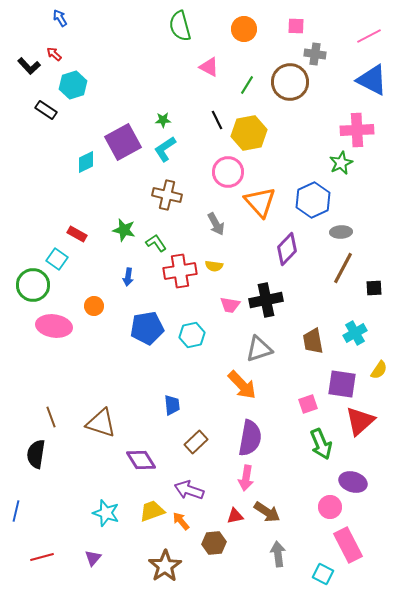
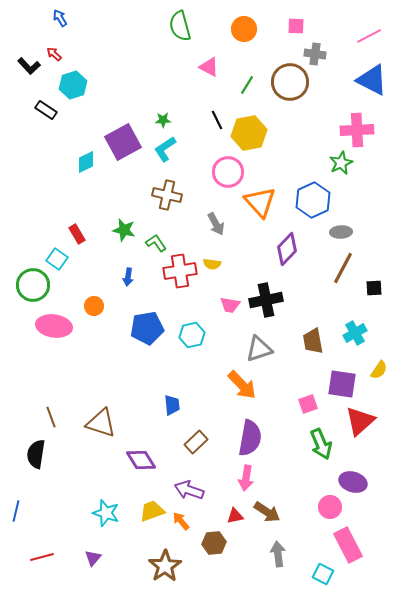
red rectangle at (77, 234): rotated 30 degrees clockwise
yellow semicircle at (214, 266): moved 2 px left, 2 px up
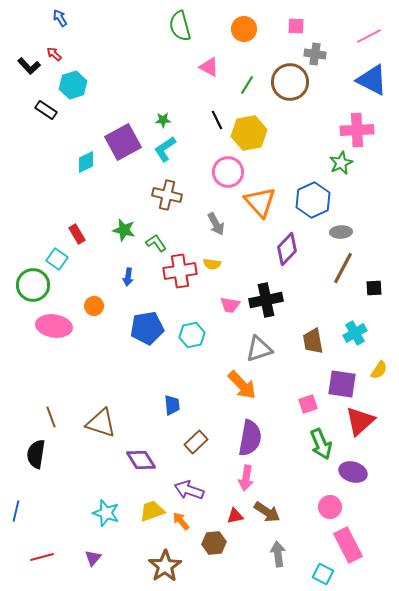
purple ellipse at (353, 482): moved 10 px up
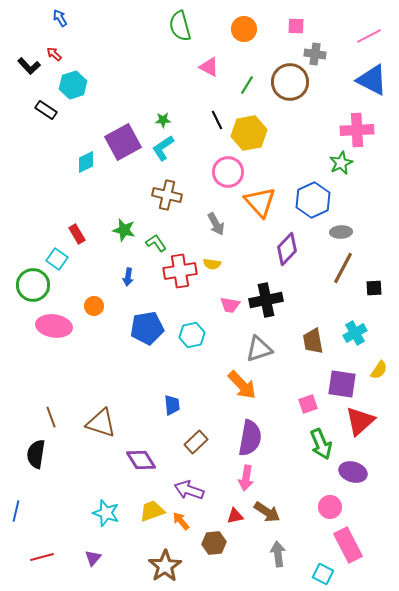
cyan L-shape at (165, 149): moved 2 px left, 1 px up
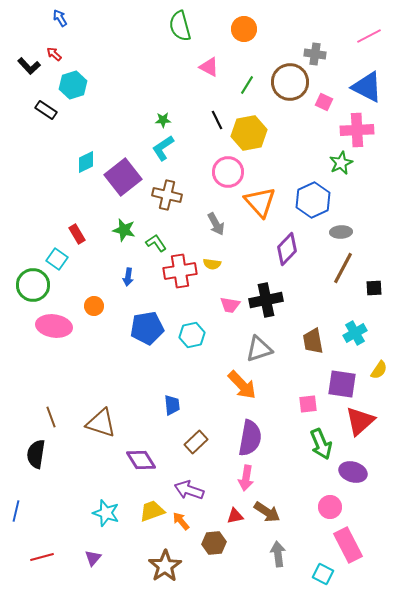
pink square at (296, 26): moved 28 px right, 76 px down; rotated 24 degrees clockwise
blue triangle at (372, 80): moved 5 px left, 7 px down
purple square at (123, 142): moved 35 px down; rotated 9 degrees counterclockwise
pink square at (308, 404): rotated 12 degrees clockwise
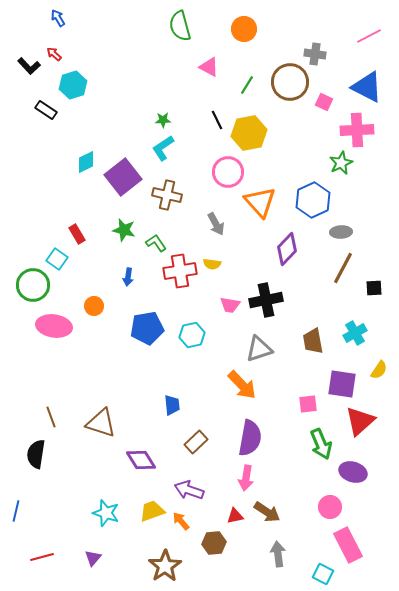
blue arrow at (60, 18): moved 2 px left
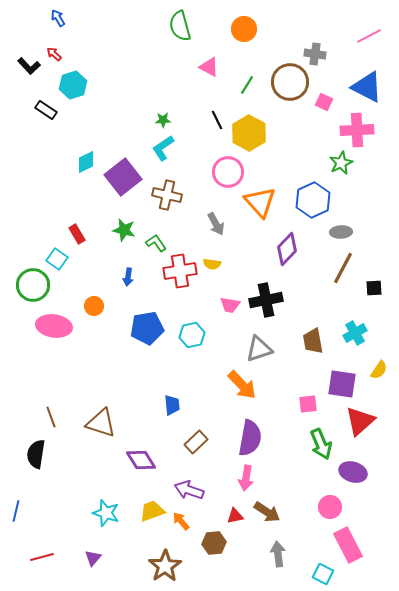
yellow hexagon at (249, 133): rotated 20 degrees counterclockwise
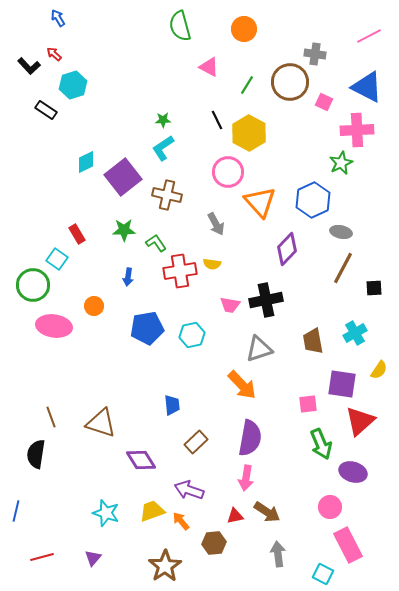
green star at (124, 230): rotated 15 degrees counterclockwise
gray ellipse at (341, 232): rotated 15 degrees clockwise
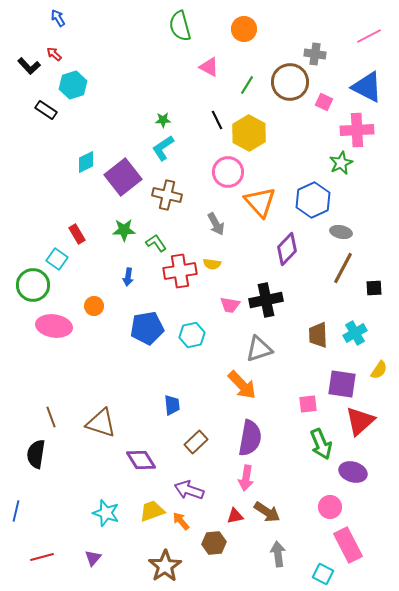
brown trapezoid at (313, 341): moved 5 px right, 6 px up; rotated 8 degrees clockwise
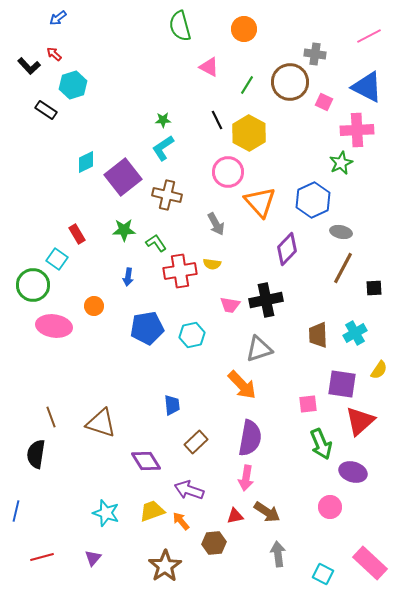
blue arrow at (58, 18): rotated 96 degrees counterclockwise
purple diamond at (141, 460): moved 5 px right, 1 px down
pink rectangle at (348, 545): moved 22 px right, 18 px down; rotated 20 degrees counterclockwise
